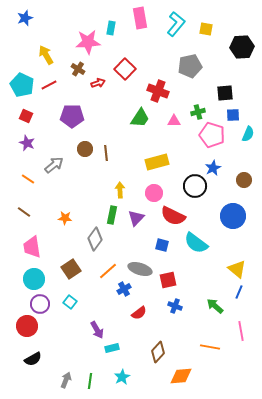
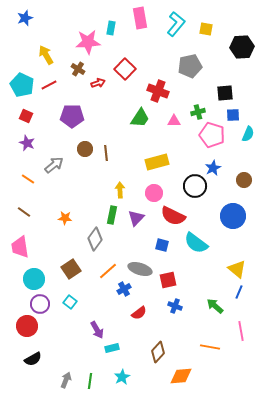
pink trapezoid at (32, 247): moved 12 px left
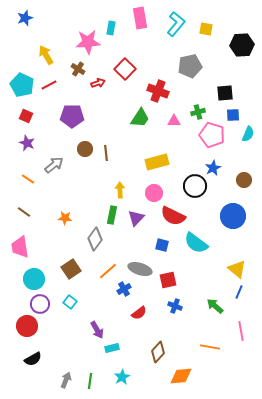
black hexagon at (242, 47): moved 2 px up
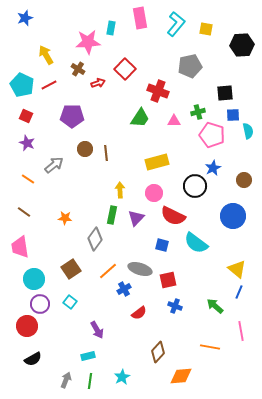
cyan semicircle at (248, 134): moved 3 px up; rotated 35 degrees counterclockwise
cyan rectangle at (112, 348): moved 24 px left, 8 px down
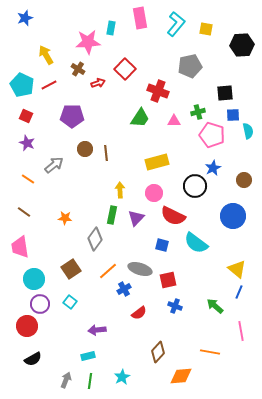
purple arrow at (97, 330): rotated 114 degrees clockwise
orange line at (210, 347): moved 5 px down
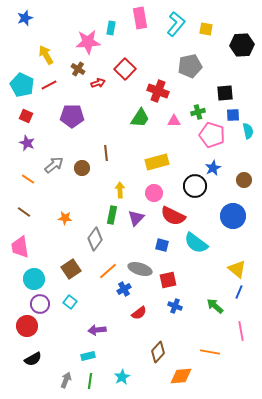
brown circle at (85, 149): moved 3 px left, 19 px down
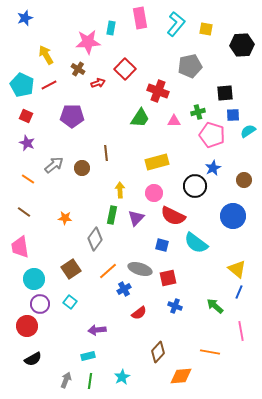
cyan semicircle at (248, 131): rotated 112 degrees counterclockwise
red square at (168, 280): moved 2 px up
